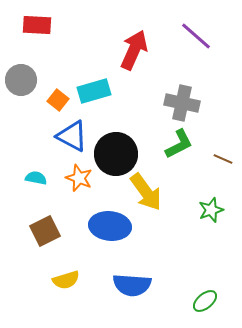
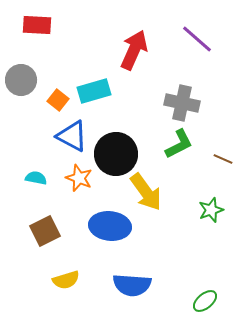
purple line: moved 1 px right, 3 px down
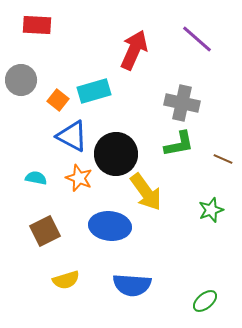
green L-shape: rotated 16 degrees clockwise
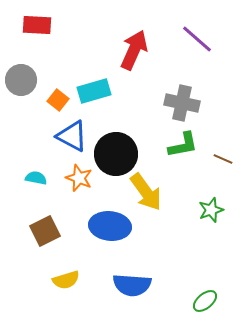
green L-shape: moved 4 px right, 1 px down
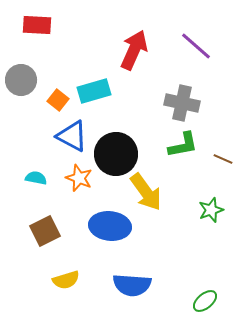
purple line: moved 1 px left, 7 px down
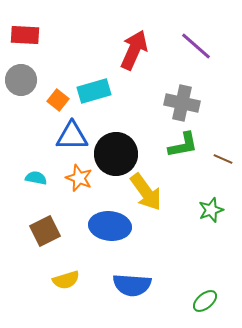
red rectangle: moved 12 px left, 10 px down
blue triangle: rotated 28 degrees counterclockwise
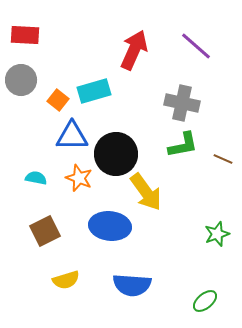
green star: moved 6 px right, 24 px down
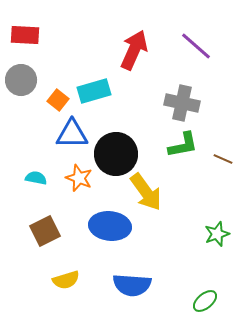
blue triangle: moved 2 px up
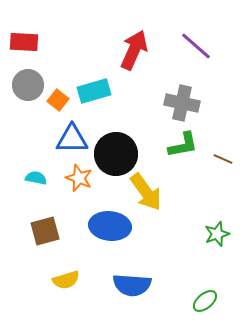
red rectangle: moved 1 px left, 7 px down
gray circle: moved 7 px right, 5 px down
blue triangle: moved 5 px down
brown square: rotated 12 degrees clockwise
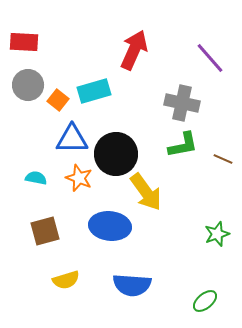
purple line: moved 14 px right, 12 px down; rotated 8 degrees clockwise
